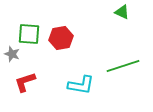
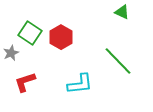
green square: moved 1 px right, 1 px up; rotated 30 degrees clockwise
red hexagon: moved 1 px up; rotated 20 degrees counterclockwise
gray star: moved 1 px left, 1 px up; rotated 28 degrees clockwise
green line: moved 5 px left, 5 px up; rotated 64 degrees clockwise
cyan L-shape: moved 1 px left, 1 px up; rotated 16 degrees counterclockwise
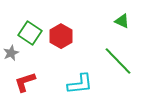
green triangle: moved 9 px down
red hexagon: moved 1 px up
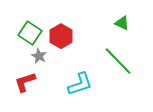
green triangle: moved 2 px down
gray star: moved 28 px right, 3 px down; rotated 21 degrees counterclockwise
cyan L-shape: rotated 12 degrees counterclockwise
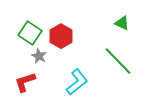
cyan L-shape: moved 3 px left, 2 px up; rotated 20 degrees counterclockwise
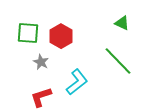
green square: moved 2 px left; rotated 30 degrees counterclockwise
gray star: moved 2 px right, 6 px down
red L-shape: moved 16 px right, 15 px down
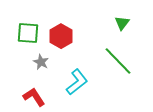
green triangle: rotated 42 degrees clockwise
red L-shape: moved 7 px left; rotated 75 degrees clockwise
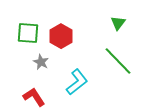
green triangle: moved 4 px left
